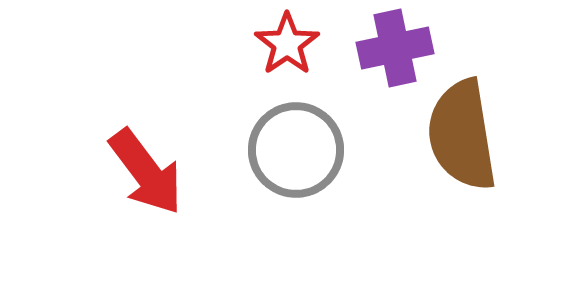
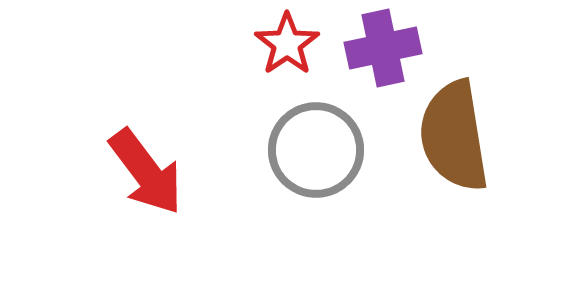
purple cross: moved 12 px left
brown semicircle: moved 8 px left, 1 px down
gray circle: moved 20 px right
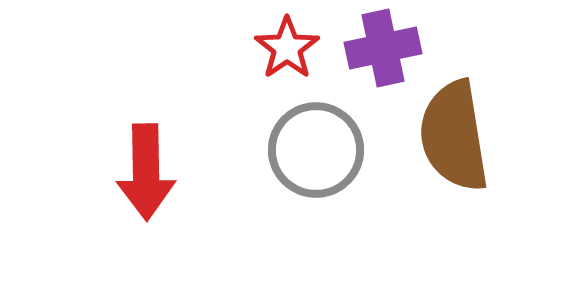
red star: moved 4 px down
red arrow: rotated 36 degrees clockwise
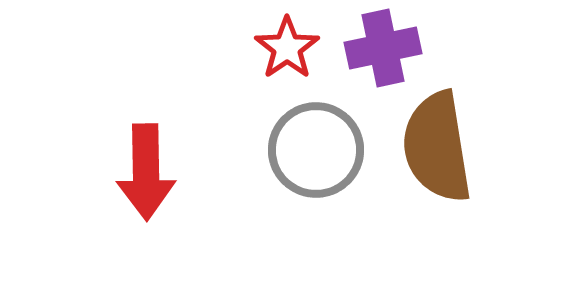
brown semicircle: moved 17 px left, 11 px down
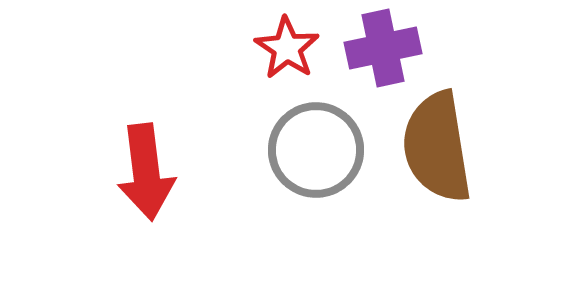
red star: rotated 4 degrees counterclockwise
red arrow: rotated 6 degrees counterclockwise
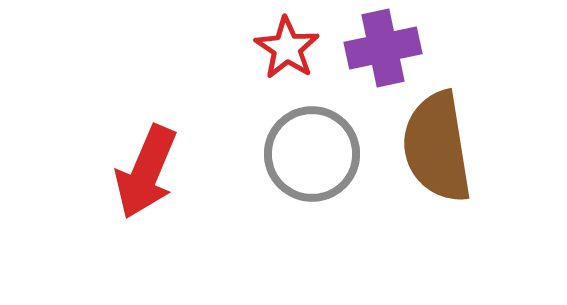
gray circle: moved 4 px left, 4 px down
red arrow: rotated 30 degrees clockwise
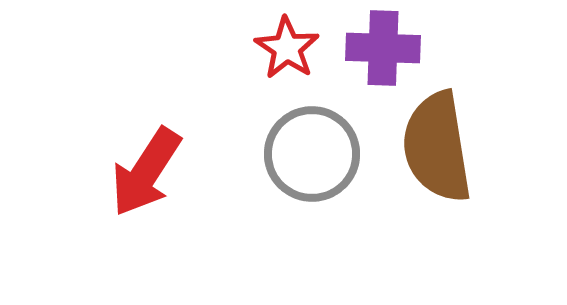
purple cross: rotated 14 degrees clockwise
red arrow: rotated 10 degrees clockwise
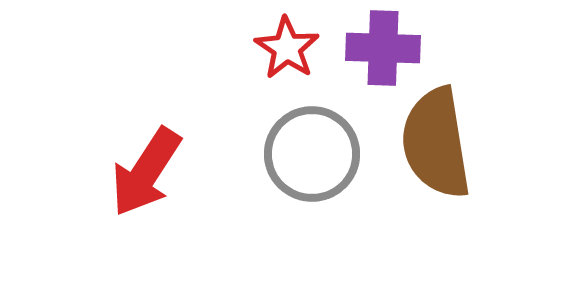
brown semicircle: moved 1 px left, 4 px up
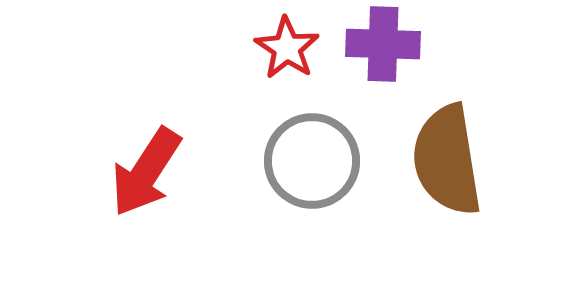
purple cross: moved 4 px up
brown semicircle: moved 11 px right, 17 px down
gray circle: moved 7 px down
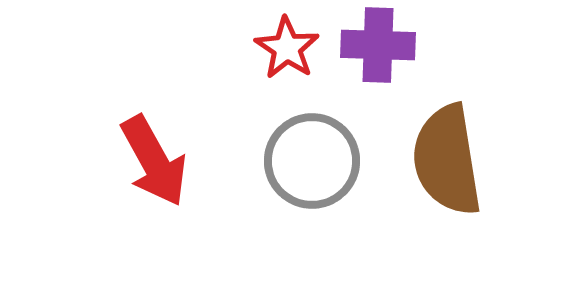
purple cross: moved 5 px left, 1 px down
red arrow: moved 8 px right, 11 px up; rotated 62 degrees counterclockwise
